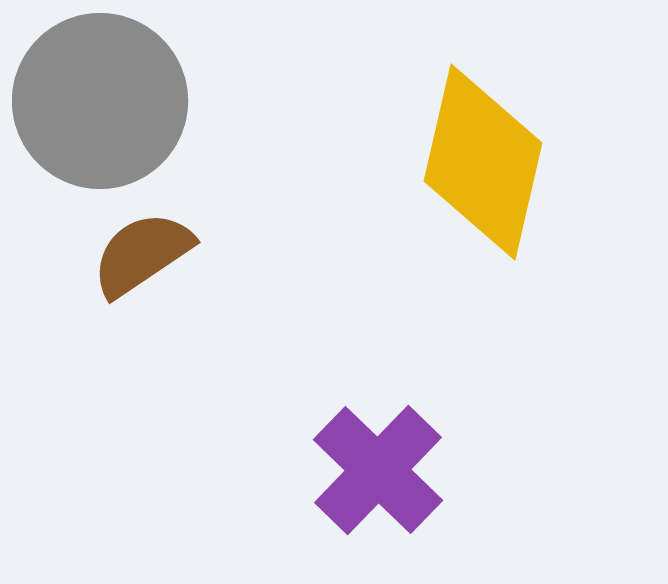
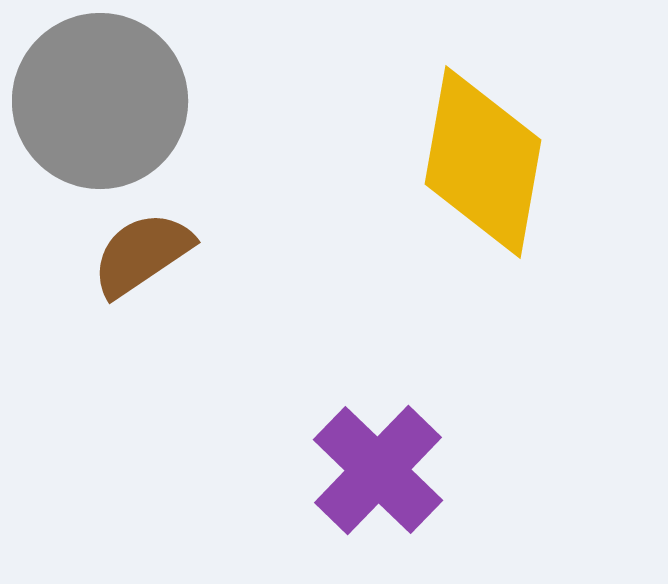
yellow diamond: rotated 3 degrees counterclockwise
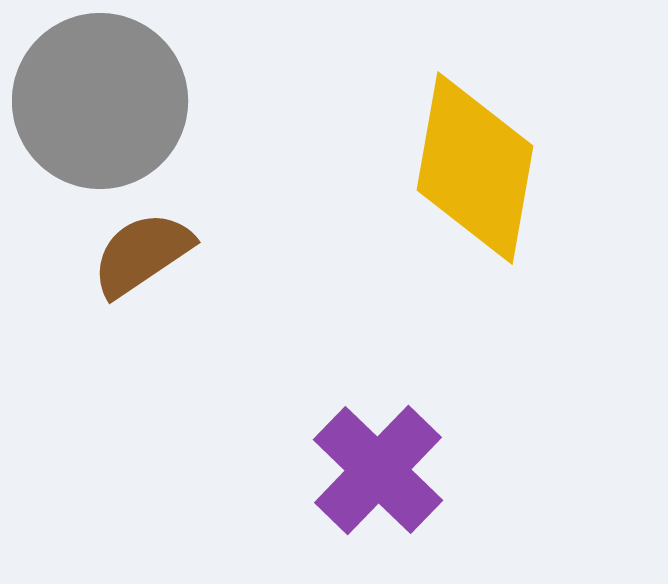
yellow diamond: moved 8 px left, 6 px down
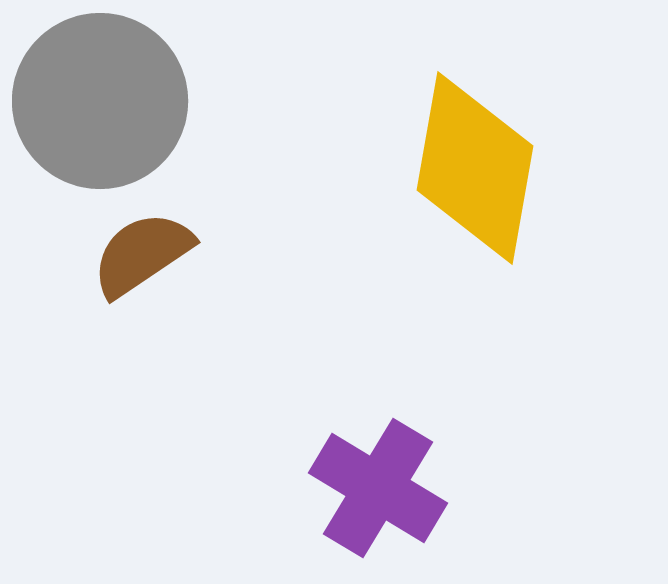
purple cross: moved 18 px down; rotated 13 degrees counterclockwise
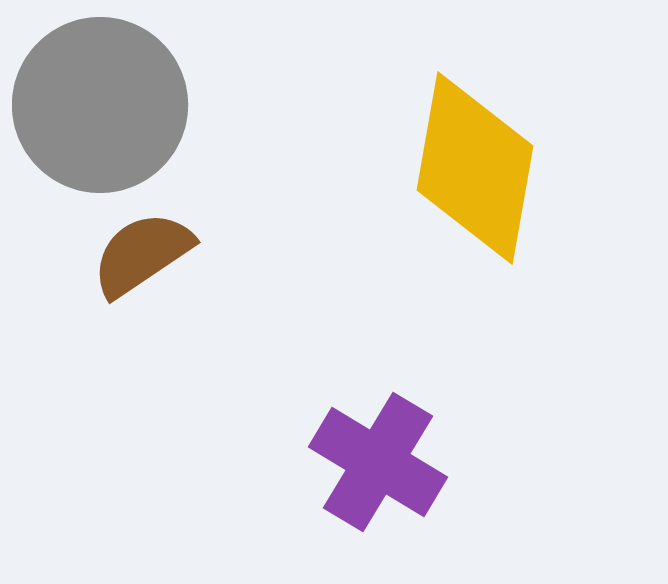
gray circle: moved 4 px down
purple cross: moved 26 px up
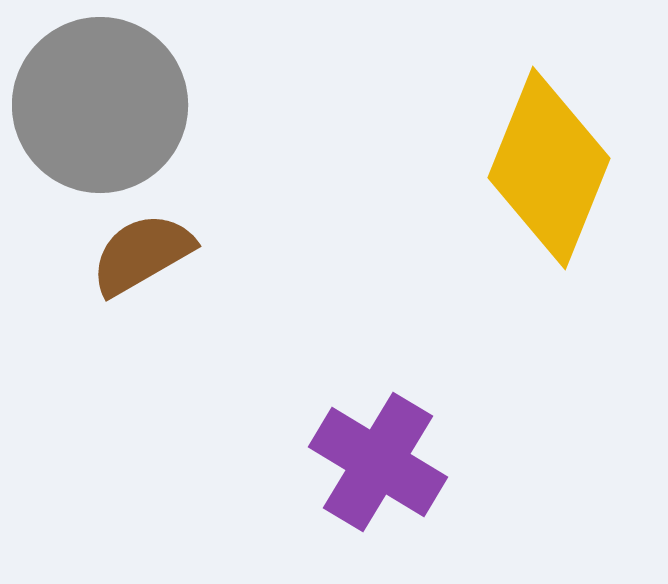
yellow diamond: moved 74 px right; rotated 12 degrees clockwise
brown semicircle: rotated 4 degrees clockwise
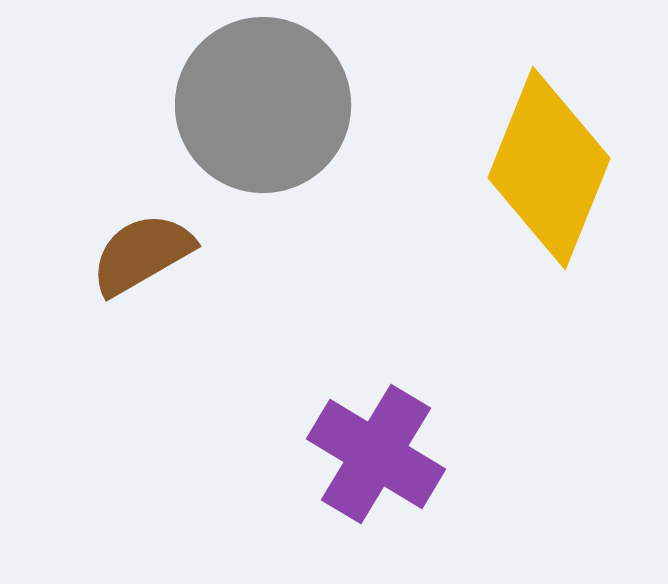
gray circle: moved 163 px right
purple cross: moved 2 px left, 8 px up
